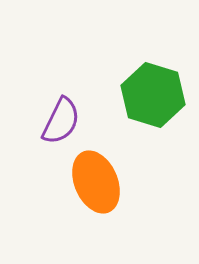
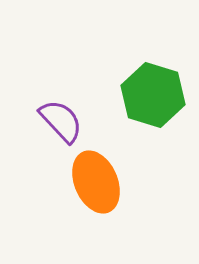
purple semicircle: rotated 69 degrees counterclockwise
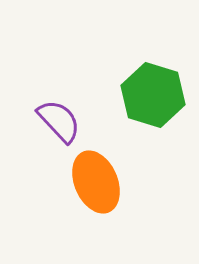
purple semicircle: moved 2 px left
